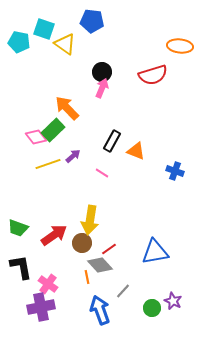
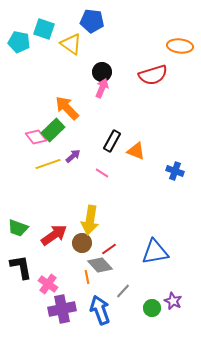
yellow triangle: moved 6 px right
purple cross: moved 21 px right, 2 px down
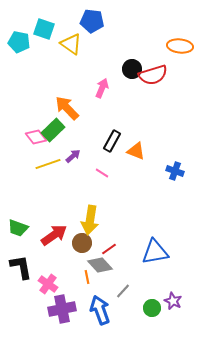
black circle: moved 30 px right, 3 px up
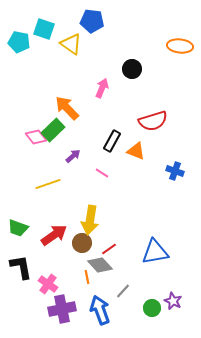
red semicircle: moved 46 px down
yellow line: moved 20 px down
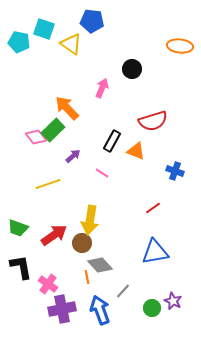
red line: moved 44 px right, 41 px up
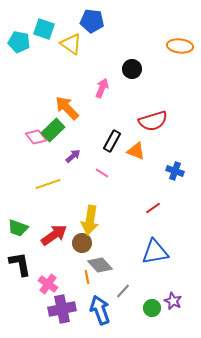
black L-shape: moved 1 px left, 3 px up
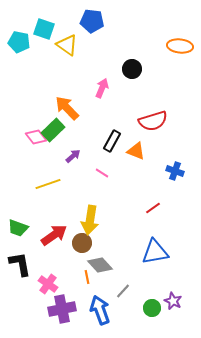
yellow triangle: moved 4 px left, 1 px down
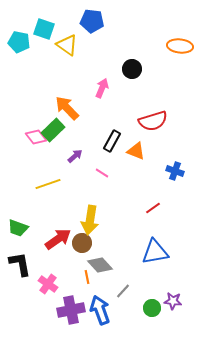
purple arrow: moved 2 px right
red arrow: moved 4 px right, 4 px down
purple star: rotated 18 degrees counterclockwise
purple cross: moved 9 px right, 1 px down
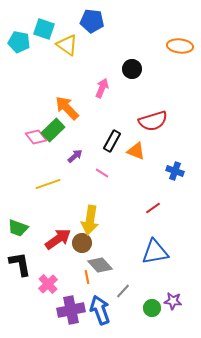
pink cross: rotated 12 degrees clockwise
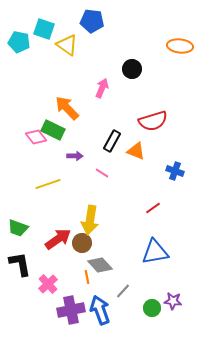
green rectangle: rotated 70 degrees clockwise
purple arrow: rotated 42 degrees clockwise
